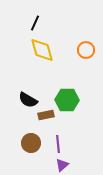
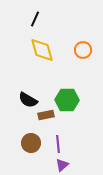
black line: moved 4 px up
orange circle: moved 3 px left
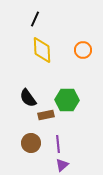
yellow diamond: rotated 12 degrees clockwise
black semicircle: moved 2 px up; rotated 24 degrees clockwise
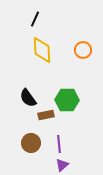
purple line: moved 1 px right
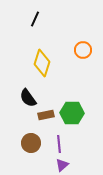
yellow diamond: moved 13 px down; rotated 20 degrees clockwise
green hexagon: moved 5 px right, 13 px down
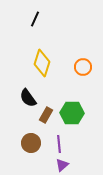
orange circle: moved 17 px down
brown rectangle: rotated 49 degrees counterclockwise
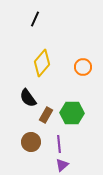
yellow diamond: rotated 24 degrees clockwise
brown circle: moved 1 px up
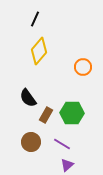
yellow diamond: moved 3 px left, 12 px up
purple line: moved 3 px right; rotated 54 degrees counterclockwise
purple triangle: moved 5 px right
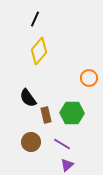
orange circle: moved 6 px right, 11 px down
brown rectangle: rotated 42 degrees counterclockwise
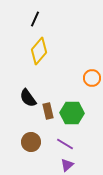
orange circle: moved 3 px right
brown rectangle: moved 2 px right, 4 px up
purple line: moved 3 px right
